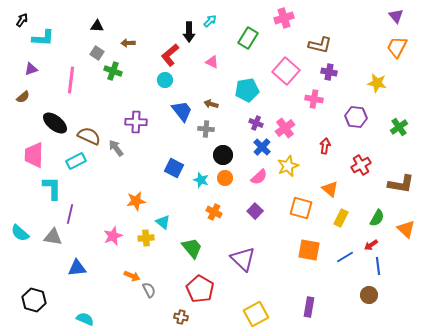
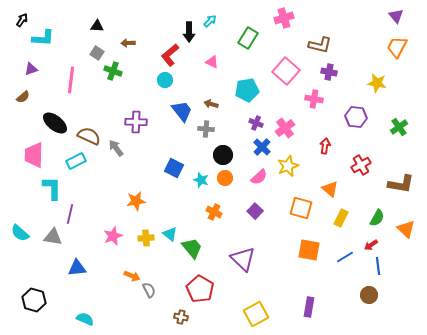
cyan triangle at (163, 222): moved 7 px right, 12 px down
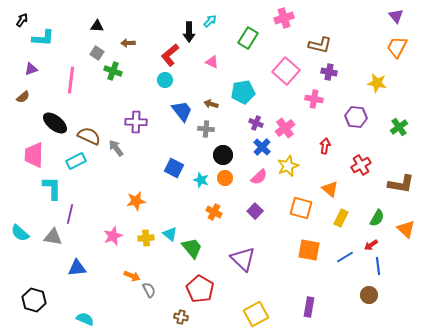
cyan pentagon at (247, 90): moved 4 px left, 2 px down
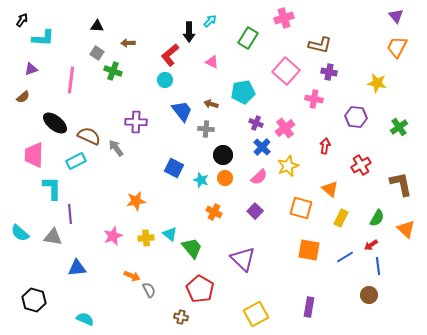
brown L-shape at (401, 184): rotated 112 degrees counterclockwise
purple line at (70, 214): rotated 18 degrees counterclockwise
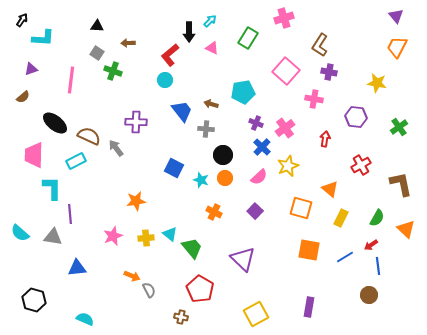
brown L-shape at (320, 45): rotated 110 degrees clockwise
pink triangle at (212, 62): moved 14 px up
red arrow at (325, 146): moved 7 px up
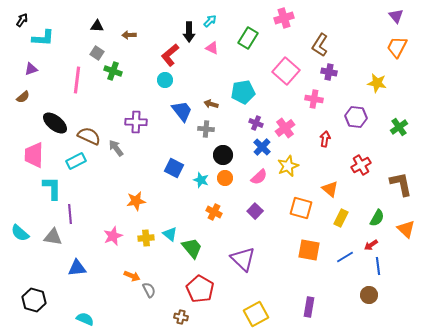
brown arrow at (128, 43): moved 1 px right, 8 px up
pink line at (71, 80): moved 6 px right
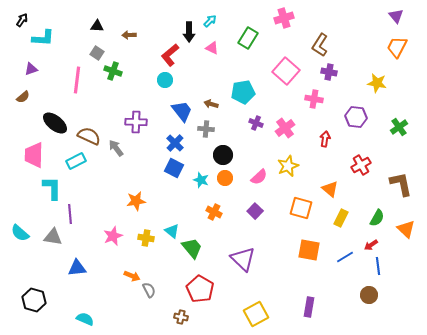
blue cross at (262, 147): moved 87 px left, 4 px up
cyan triangle at (170, 234): moved 2 px right, 3 px up
yellow cross at (146, 238): rotated 14 degrees clockwise
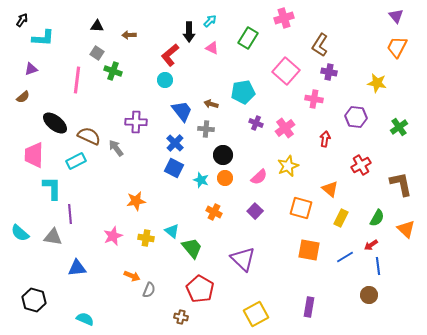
gray semicircle at (149, 290): rotated 49 degrees clockwise
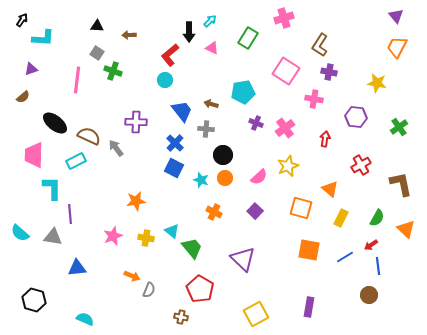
pink square at (286, 71): rotated 8 degrees counterclockwise
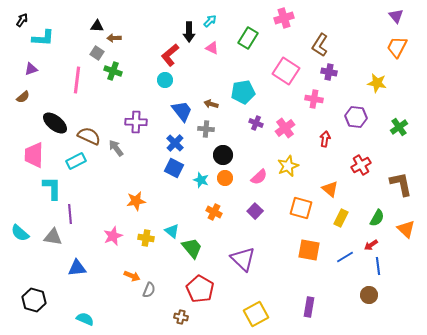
brown arrow at (129, 35): moved 15 px left, 3 px down
